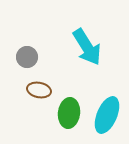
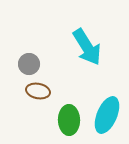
gray circle: moved 2 px right, 7 px down
brown ellipse: moved 1 px left, 1 px down
green ellipse: moved 7 px down; rotated 8 degrees counterclockwise
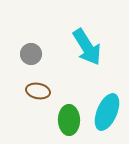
gray circle: moved 2 px right, 10 px up
cyan ellipse: moved 3 px up
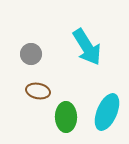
green ellipse: moved 3 px left, 3 px up
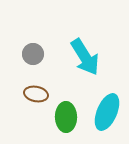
cyan arrow: moved 2 px left, 10 px down
gray circle: moved 2 px right
brown ellipse: moved 2 px left, 3 px down
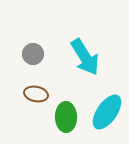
cyan ellipse: rotated 12 degrees clockwise
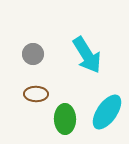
cyan arrow: moved 2 px right, 2 px up
brown ellipse: rotated 10 degrees counterclockwise
green ellipse: moved 1 px left, 2 px down
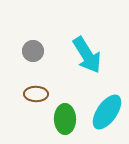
gray circle: moved 3 px up
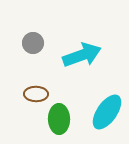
gray circle: moved 8 px up
cyan arrow: moved 5 px left; rotated 78 degrees counterclockwise
green ellipse: moved 6 px left
